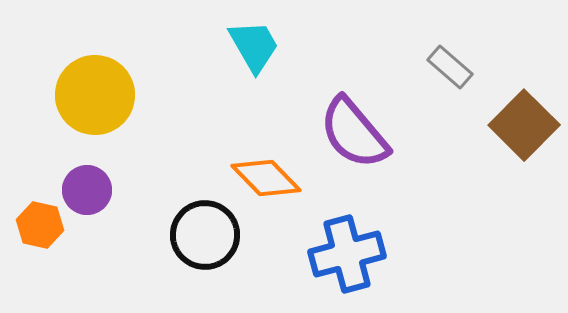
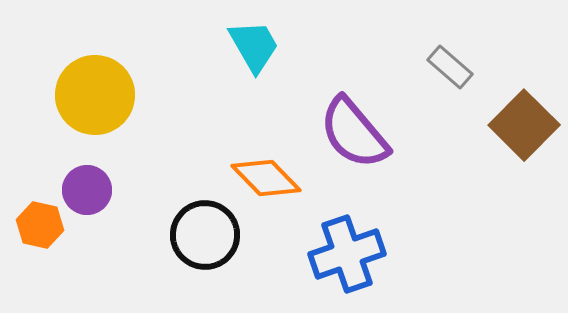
blue cross: rotated 4 degrees counterclockwise
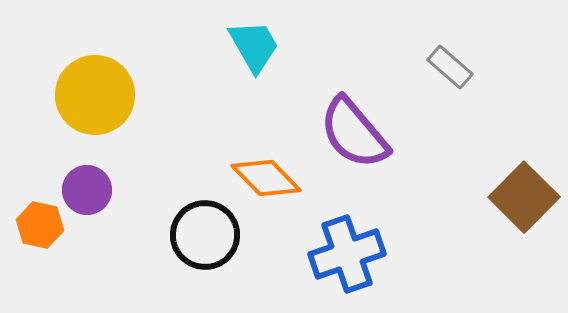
brown square: moved 72 px down
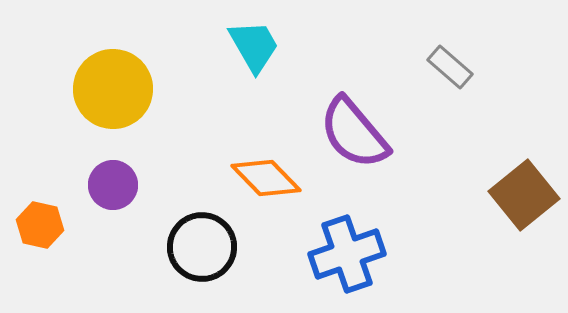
yellow circle: moved 18 px right, 6 px up
purple circle: moved 26 px right, 5 px up
brown square: moved 2 px up; rotated 6 degrees clockwise
black circle: moved 3 px left, 12 px down
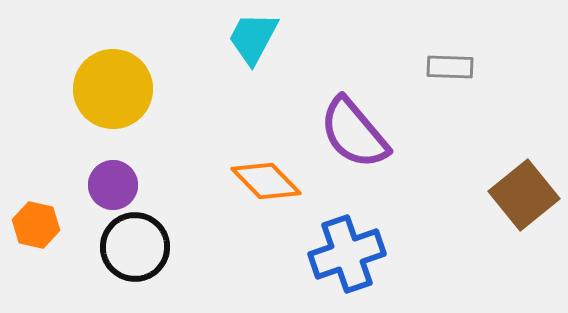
cyan trapezoid: moved 1 px left, 8 px up; rotated 122 degrees counterclockwise
gray rectangle: rotated 39 degrees counterclockwise
orange diamond: moved 3 px down
orange hexagon: moved 4 px left
black circle: moved 67 px left
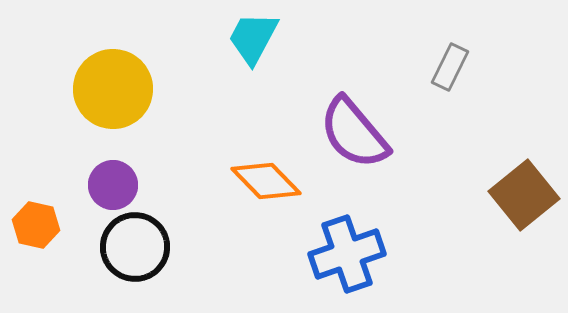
gray rectangle: rotated 66 degrees counterclockwise
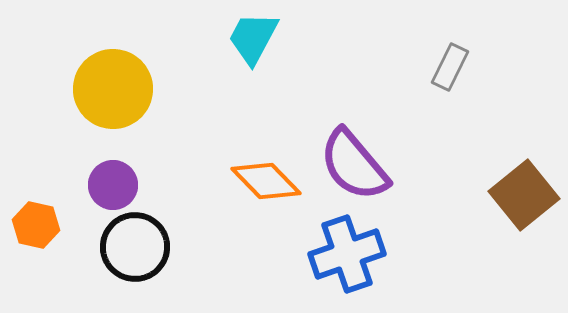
purple semicircle: moved 32 px down
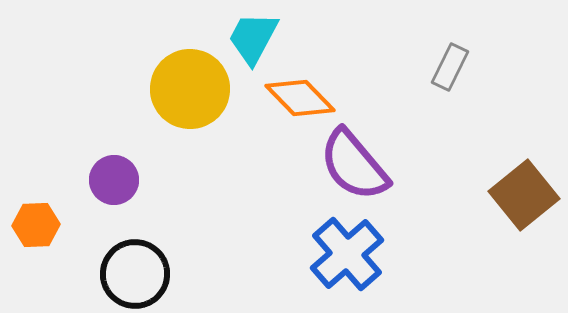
yellow circle: moved 77 px right
orange diamond: moved 34 px right, 83 px up
purple circle: moved 1 px right, 5 px up
orange hexagon: rotated 15 degrees counterclockwise
black circle: moved 27 px down
blue cross: rotated 22 degrees counterclockwise
